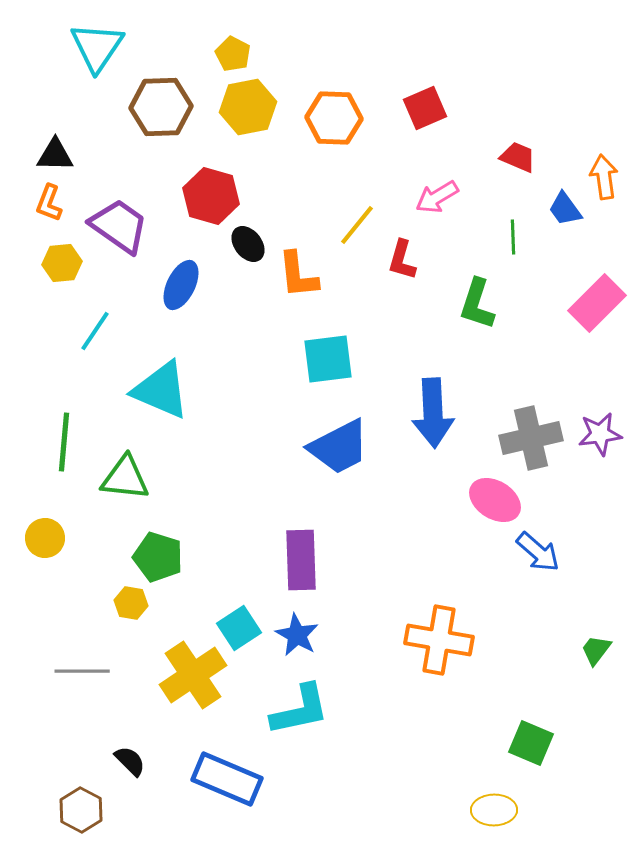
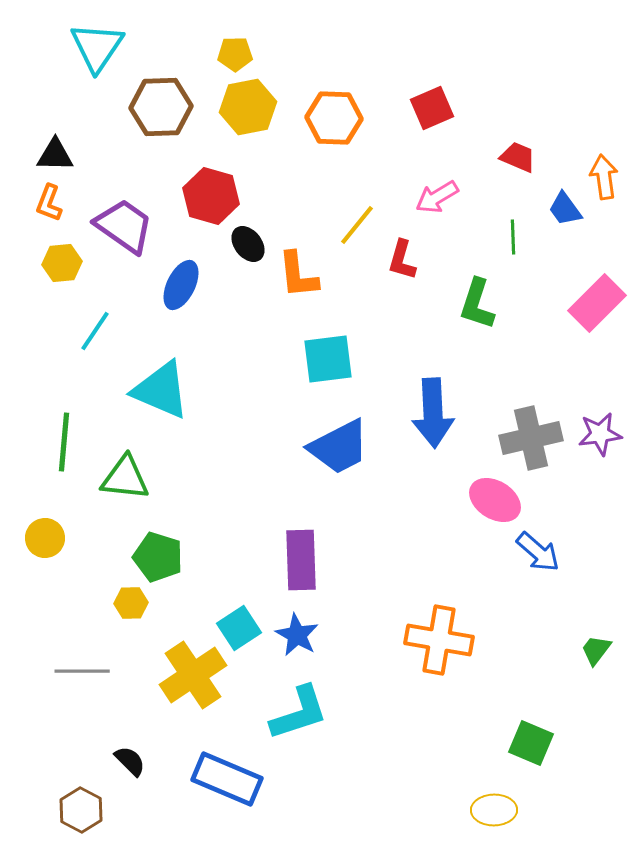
yellow pentagon at (233, 54): moved 2 px right; rotated 28 degrees counterclockwise
red square at (425, 108): moved 7 px right
purple trapezoid at (119, 226): moved 5 px right
yellow hexagon at (131, 603): rotated 12 degrees counterclockwise
cyan L-shape at (300, 710): moved 1 px left, 3 px down; rotated 6 degrees counterclockwise
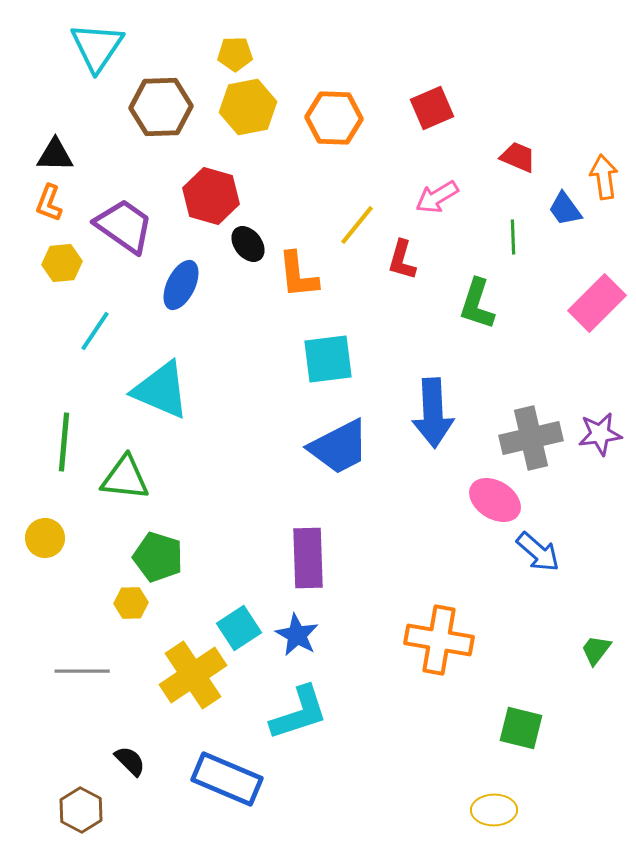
purple rectangle at (301, 560): moved 7 px right, 2 px up
green square at (531, 743): moved 10 px left, 15 px up; rotated 9 degrees counterclockwise
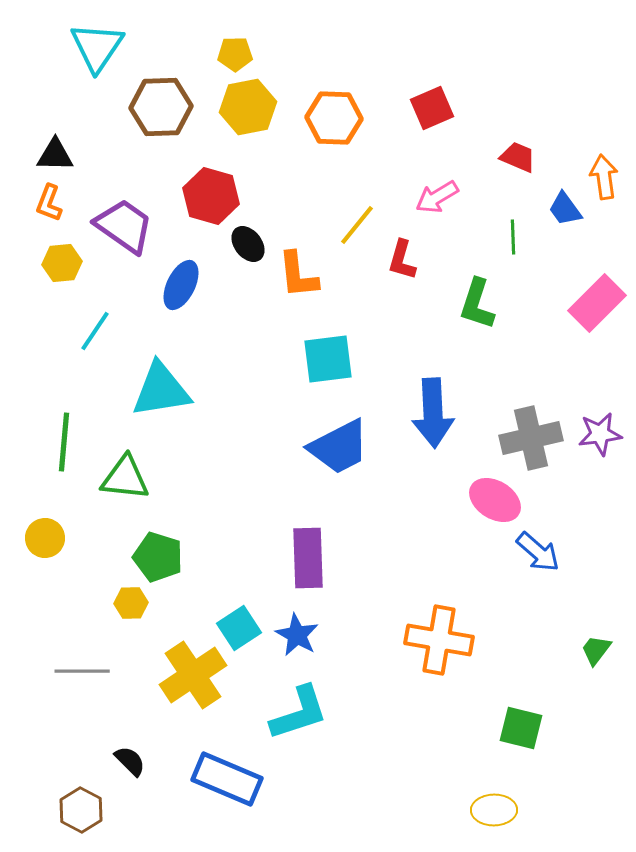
cyan triangle at (161, 390): rotated 32 degrees counterclockwise
